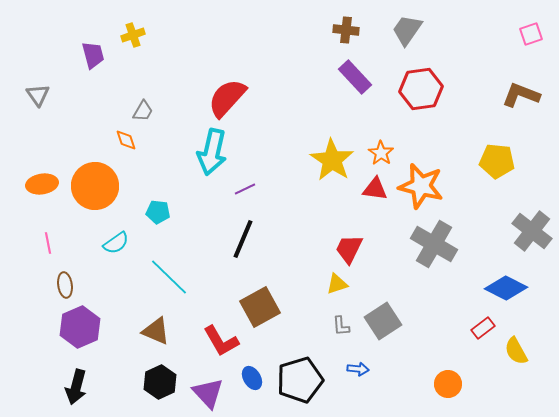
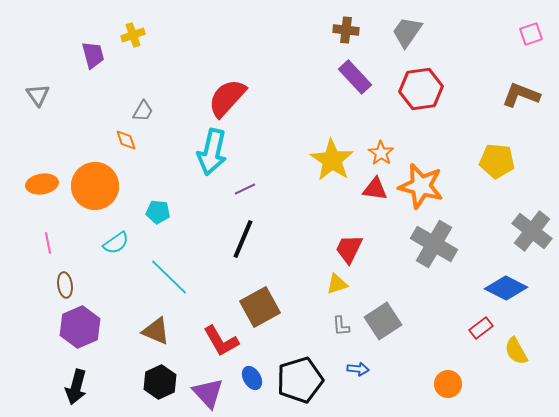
gray trapezoid at (407, 30): moved 2 px down
red rectangle at (483, 328): moved 2 px left
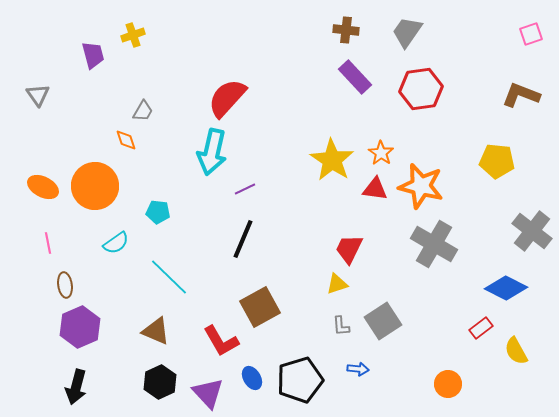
orange ellipse at (42, 184): moved 1 px right, 3 px down; rotated 36 degrees clockwise
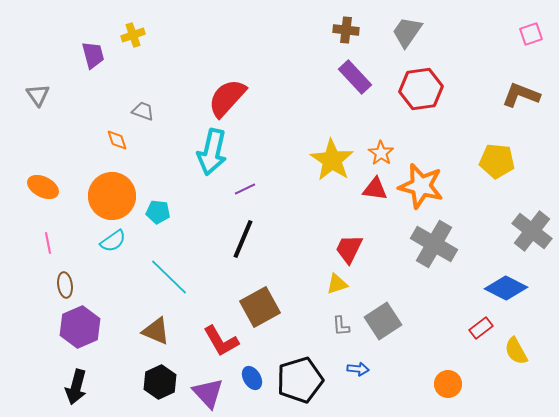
gray trapezoid at (143, 111): rotated 100 degrees counterclockwise
orange diamond at (126, 140): moved 9 px left
orange circle at (95, 186): moved 17 px right, 10 px down
cyan semicircle at (116, 243): moved 3 px left, 2 px up
